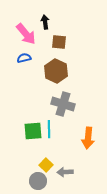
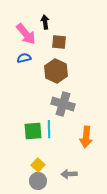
orange arrow: moved 2 px left, 1 px up
yellow square: moved 8 px left
gray arrow: moved 4 px right, 2 px down
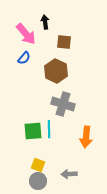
brown square: moved 5 px right
blue semicircle: rotated 144 degrees clockwise
yellow square: rotated 24 degrees counterclockwise
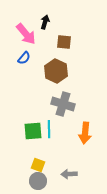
black arrow: rotated 24 degrees clockwise
orange arrow: moved 1 px left, 4 px up
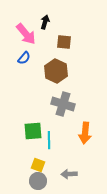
cyan line: moved 11 px down
